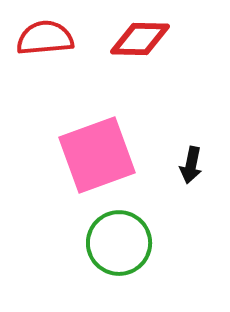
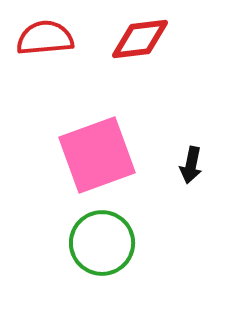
red diamond: rotated 8 degrees counterclockwise
green circle: moved 17 px left
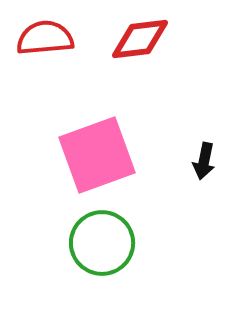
black arrow: moved 13 px right, 4 px up
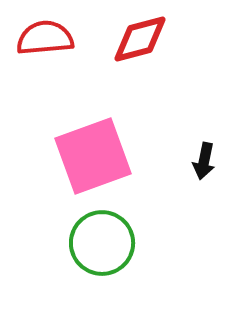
red diamond: rotated 8 degrees counterclockwise
pink square: moved 4 px left, 1 px down
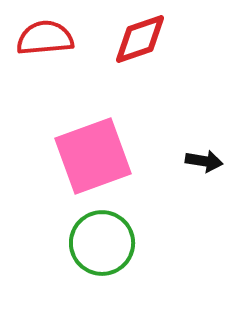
red diamond: rotated 4 degrees counterclockwise
black arrow: rotated 93 degrees counterclockwise
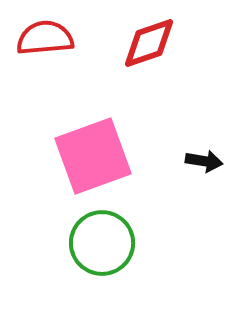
red diamond: moved 9 px right, 4 px down
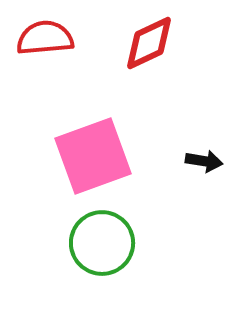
red diamond: rotated 6 degrees counterclockwise
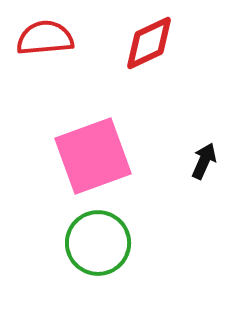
black arrow: rotated 75 degrees counterclockwise
green circle: moved 4 px left
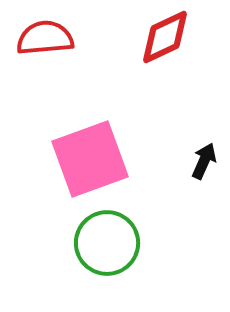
red diamond: moved 16 px right, 6 px up
pink square: moved 3 px left, 3 px down
green circle: moved 9 px right
